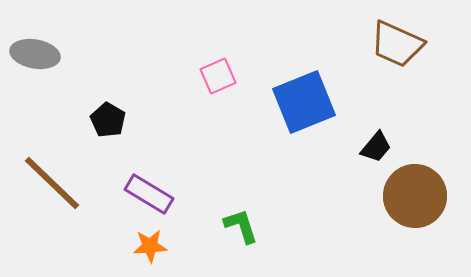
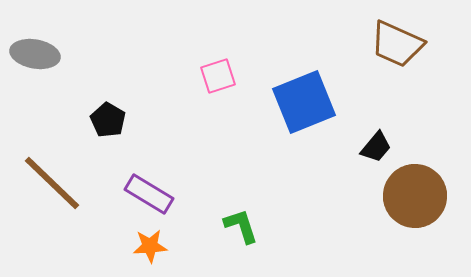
pink square: rotated 6 degrees clockwise
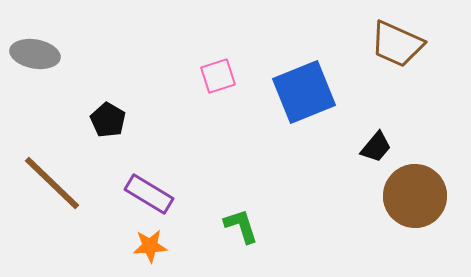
blue square: moved 10 px up
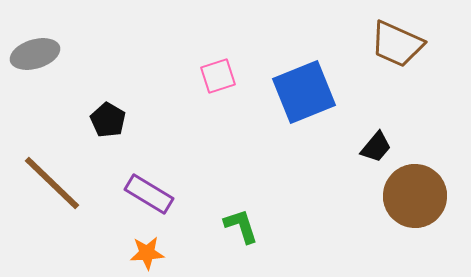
gray ellipse: rotated 27 degrees counterclockwise
orange star: moved 3 px left, 7 px down
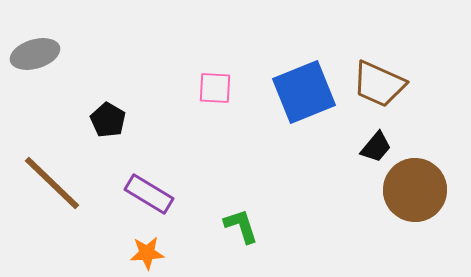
brown trapezoid: moved 18 px left, 40 px down
pink square: moved 3 px left, 12 px down; rotated 21 degrees clockwise
brown circle: moved 6 px up
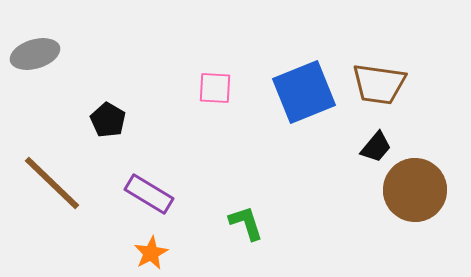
brown trapezoid: rotated 16 degrees counterclockwise
green L-shape: moved 5 px right, 3 px up
orange star: moved 4 px right; rotated 24 degrees counterclockwise
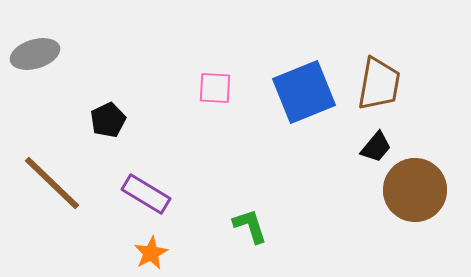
brown trapezoid: rotated 88 degrees counterclockwise
black pentagon: rotated 16 degrees clockwise
purple rectangle: moved 3 px left
green L-shape: moved 4 px right, 3 px down
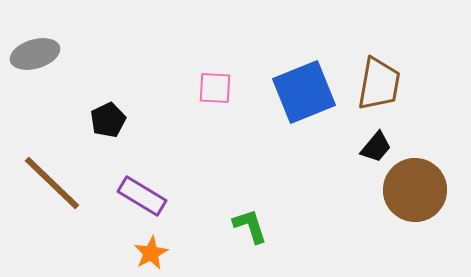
purple rectangle: moved 4 px left, 2 px down
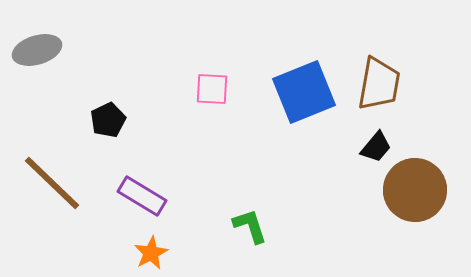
gray ellipse: moved 2 px right, 4 px up
pink square: moved 3 px left, 1 px down
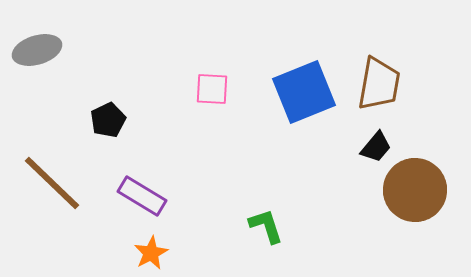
green L-shape: moved 16 px right
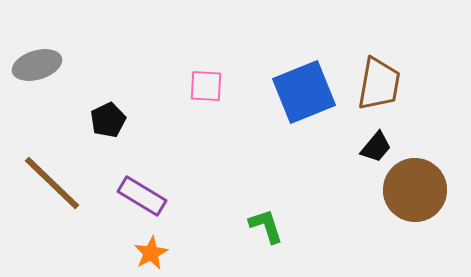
gray ellipse: moved 15 px down
pink square: moved 6 px left, 3 px up
